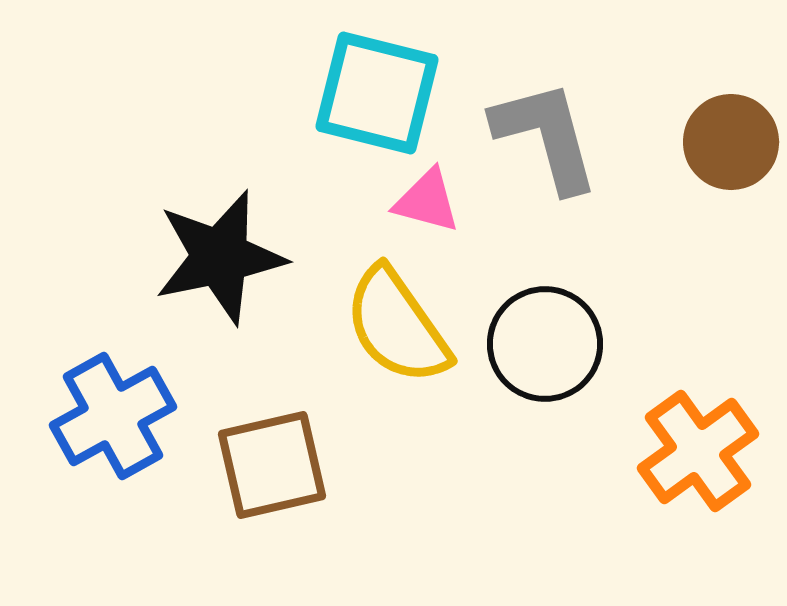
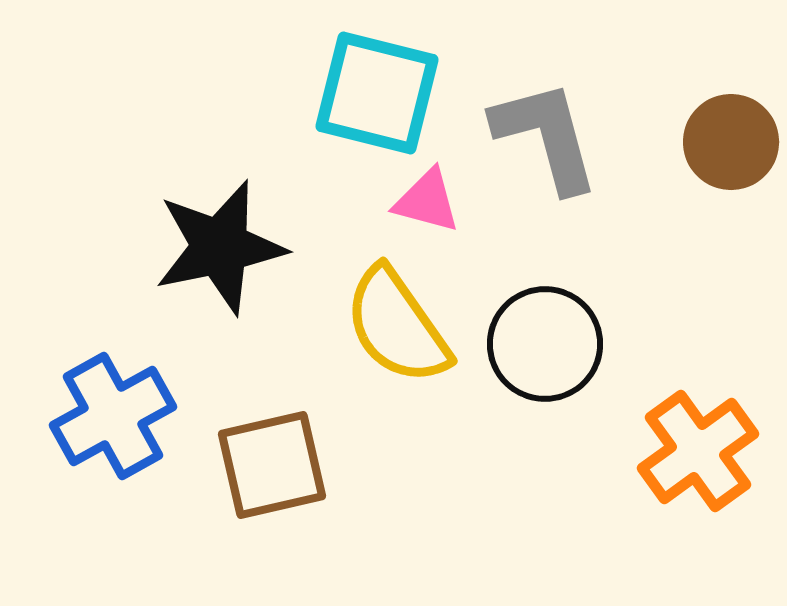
black star: moved 10 px up
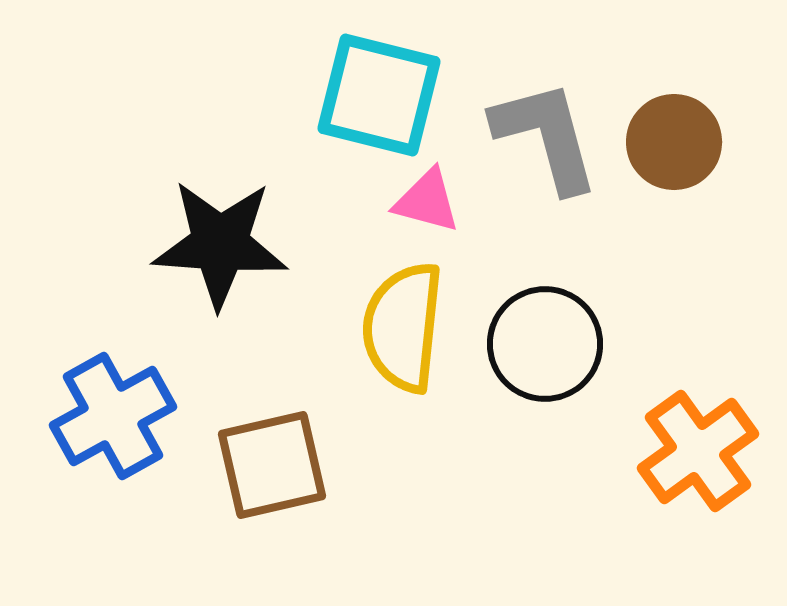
cyan square: moved 2 px right, 2 px down
brown circle: moved 57 px left
black star: moved 3 px up; rotated 16 degrees clockwise
yellow semicircle: moved 6 px right, 1 px down; rotated 41 degrees clockwise
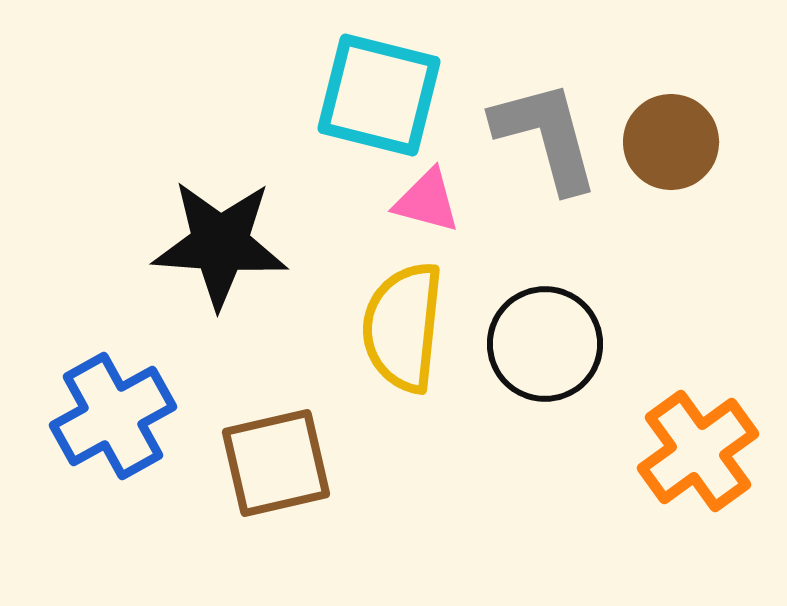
brown circle: moved 3 px left
brown square: moved 4 px right, 2 px up
